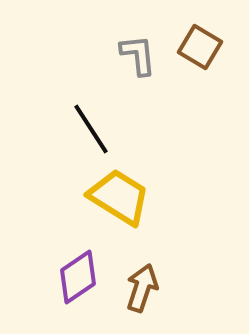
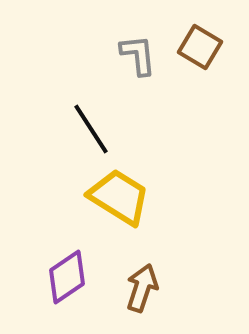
purple diamond: moved 11 px left
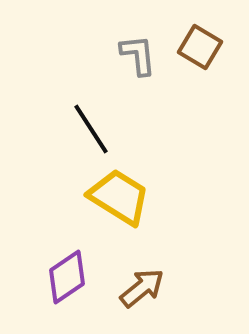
brown arrow: rotated 33 degrees clockwise
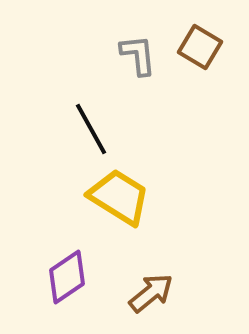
black line: rotated 4 degrees clockwise
brown arrow: moved 9 px right, 5 px down
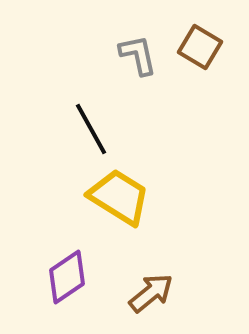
gray L-shape: rotated 6 degrees counterclockwise
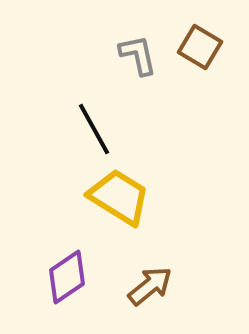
black line: moved 3 px right
brown arrow: moved 1 px left, 7 px up
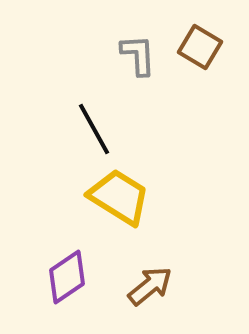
gray L-shape: rotated 9 degrees clockwise
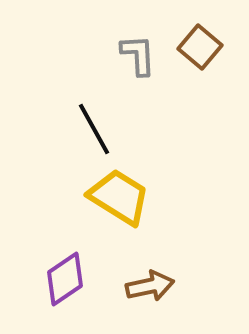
brown square: rotated 9 degrees clockwise
purple diamond: moved 2 px left, 2 px down
brown arrow: rotated 27 degrees clockwise
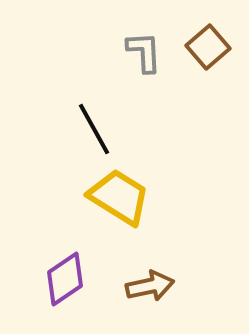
brown square: moved 8 px right; rotated 9 degrees clockwise
gray L-shape: moved 6 px right, 3 px up
